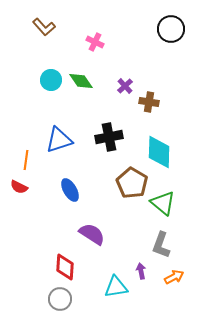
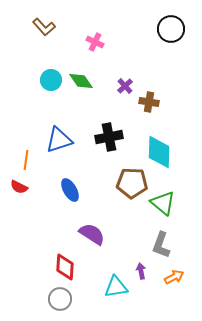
brown pentagon: rotated 28 degrees counterclockwise
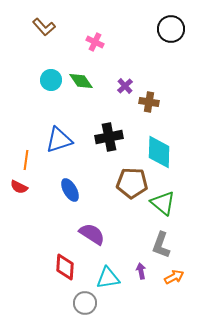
cyan triangle: moved 8 px left, 9 px up
gray circle: moved 25 px right, 4 px down
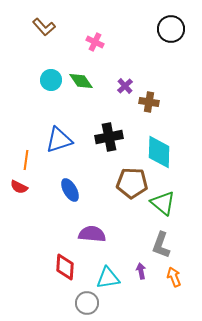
purple semicircle: rotated 28 degrees counterclockwise
orange arrow: rotated 84 degrees counterclockwise
gray circle: moved 2 px right
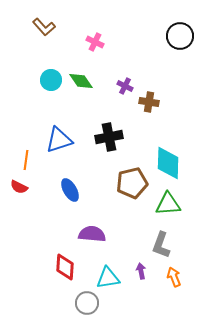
black circle: moved 9 px right, 7 px down
purple cross: rotated 21 degrees counterclockwise
cyan diamond: moved 9 px right, 11 px down
brown pentagon: rotated 16 degrees counterclockwise
green triangle: moved 5 px right, 1 px down; rotated 44 degrees counterclockwise
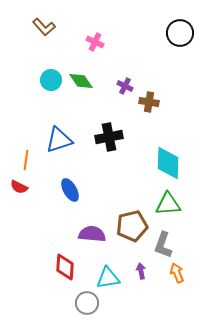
black circle: moved 3 px up
brown pentagon: moved 43 px down
gray L-shape: moved 2 px right
orange arrow: moved 3 px right, 4 px up
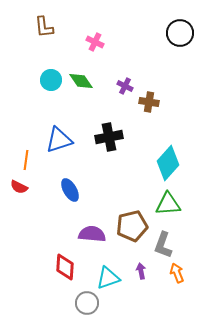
brown L-shape: rotated 35 degrees clockwise
cyan diamond: rotated 40 degrees clockwise
cyan triangle: rotated 10 degrees counterclockwise
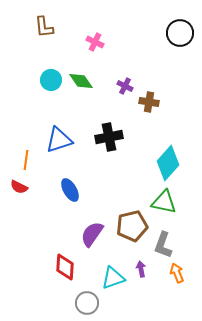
green triangle: moved 4 px left, 2 px up; rotated 16 degrees clockwise
purple semicircle: rotated 60 degrees counterclockwise
purple arrow: moved 2 px up
cyan triangle: moved 5 px right
